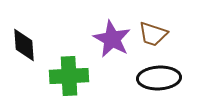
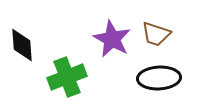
brown trapezoid: moved 3 px right
black diamond: moved 2 px left
green cross: moved 2 px left, 1 px down; rotated 18 degrees counterclockwise
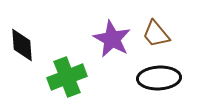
brown trapezoid: rotated 32 degrees clockwise
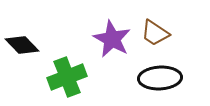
brown trapezoid: moved 1 px left, 1 px up; rotated 16 degrees counterclockwise
black diamond: rotated 40 degrees counterclockwise
black ellipse: moved 1 px right
